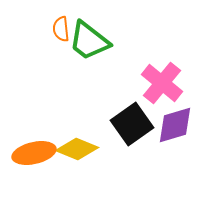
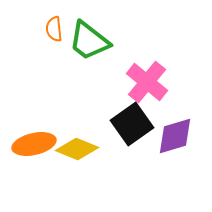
orange semicircle: moved 7 px left
pink cross: moved 15 px left, 1 px up
purple diamond: moved 11 px down
orange ellipse: moved 9 px up
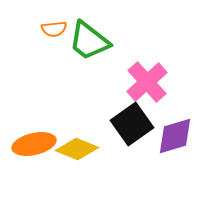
orange semicircle: rotated 90 degrees counterclockwise
pink cross: rotated 9 degrees clockwise
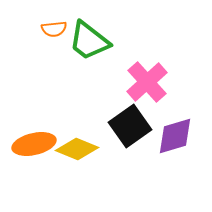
black square: moved 2 px left, 2 px down
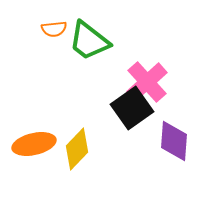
black square: moved 2 px right, 18 px up
purple diamond: moved 1 px left, 5 px down; rotated 69 degrees counterclockwise
yellow diamond: rotated 69 degrees counterclockwise
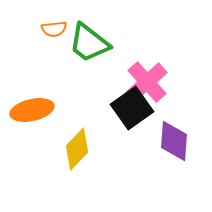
green trapezoid: moved 2 px down
orange ellipse: moved 2 px left, 34 px up
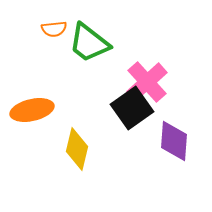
yellow diamond: rotated 30 degrees counterclockwise
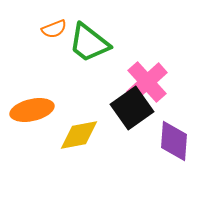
orange semicircle: rotated 15 degrees counterclockwise
yellow diamond: moved 2 px right, 14 px up; rotated 66 degrees clockwise
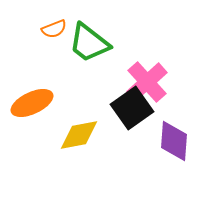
orange ellipse: moved 7 px up; rotated 12 degrees counterclockwise
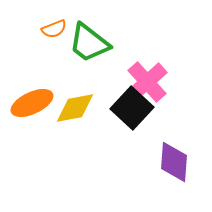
black square: rotated 12 degrees counterclockwise
yellow diamond: moved 4 px left, 27 px up
purple diamond: moved 21 px down
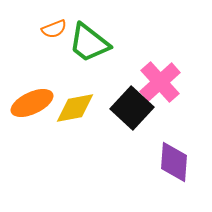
pink cross: moved 13 px right
